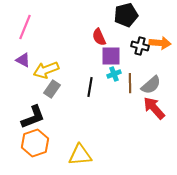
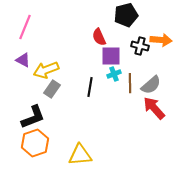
orange arrow: moved 1 px right, 3 px up
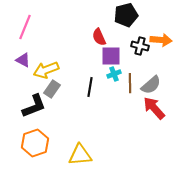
black L-shape: moved 1 px right, 11 px up
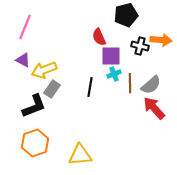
yellow arrow: moved 2 px left
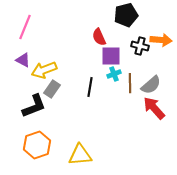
orange hexagon: moved 2 px right, 2 px down
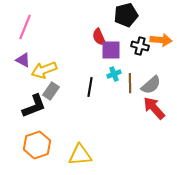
purple square: moved 6 px up
gray rectangle: moved 1 px left, 2 px down
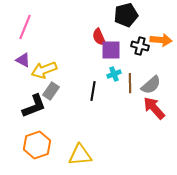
black line: moved 3 px right, 4 px down
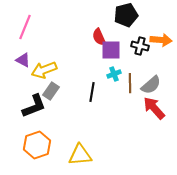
black line: moved 1 px left, 1 px down
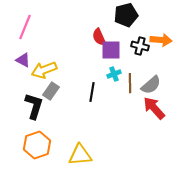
black L-shape: rotated 52 degrees counterclockwise
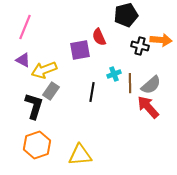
purple square: moved 31 px left; rotated 10 degrees counterclockwise
red arrow: moved 6 px left, 1 px up
